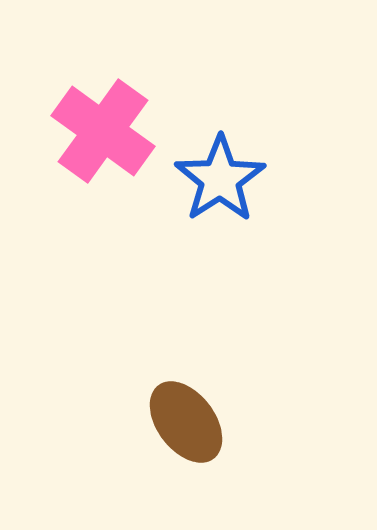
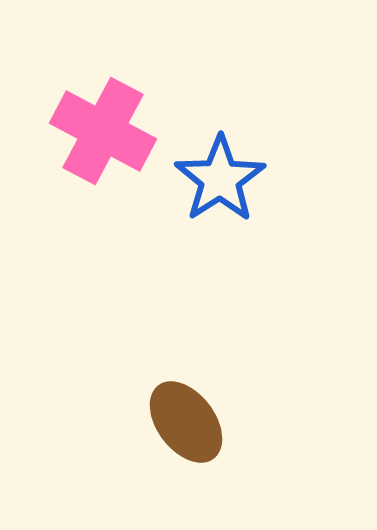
pink cross: rotated 8 degrees counterclockwise
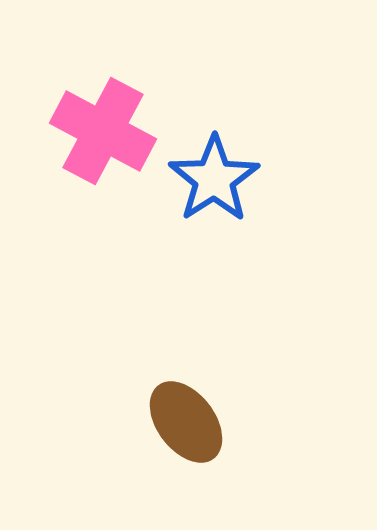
blue star: moved 6 px left
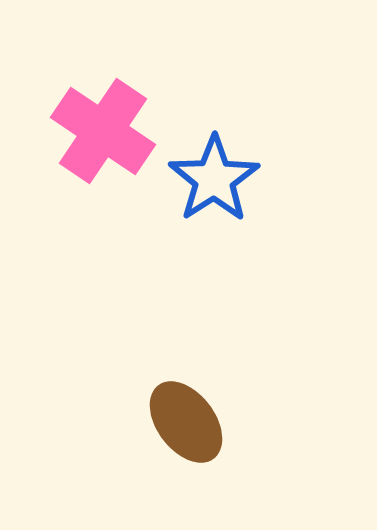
pink cross: rotated 6 degrees clockwise
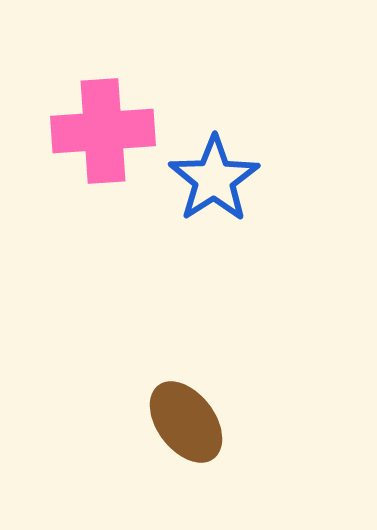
pink cross: rotated 38 degrees counterclockwise
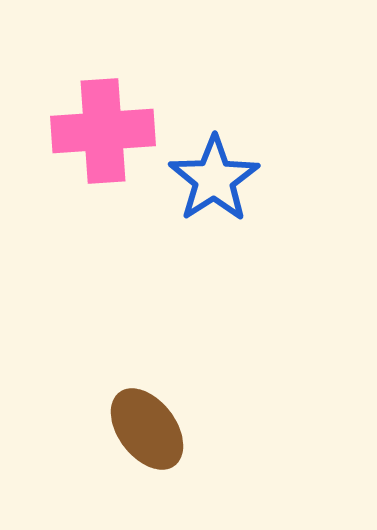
brown ellipse: moved 39 px left, 7 px down
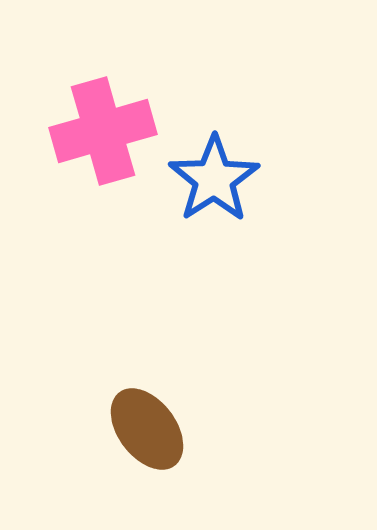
pink cross: rotated 12 degrees counterclockwise
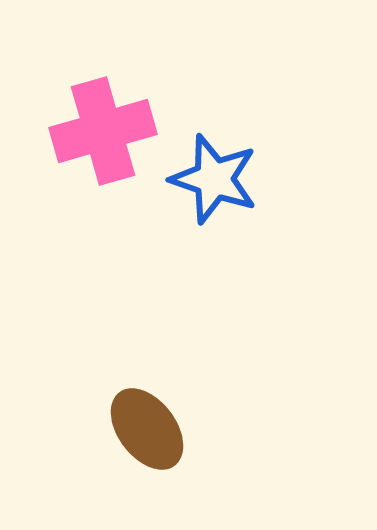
blue star: rotated 20 degrees counterclockwise
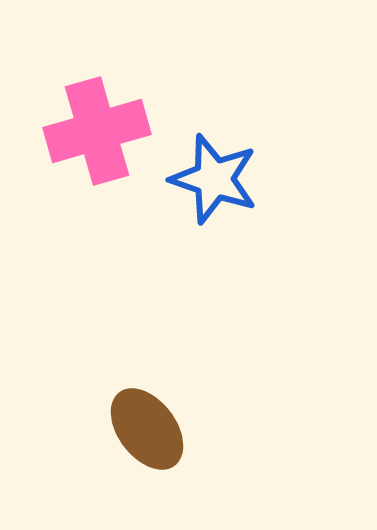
pink cross: moved 6 px left
